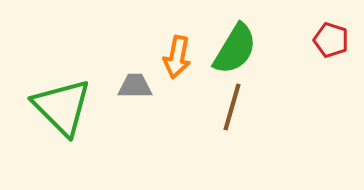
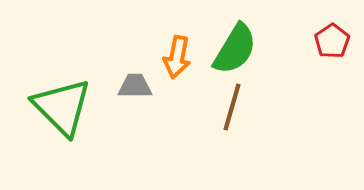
red pentagon: moved 1 px right, 1 px down; rotated 20 degrees clockwise
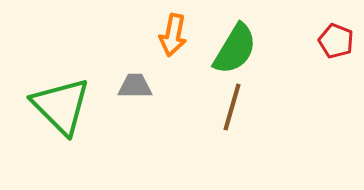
red pentagon: moved 4 px right; rotated 16 degrees counterclockwise
orange arrow: moved 4 px left, 22 px up
green triangle: moved 1 px left, 1 px up
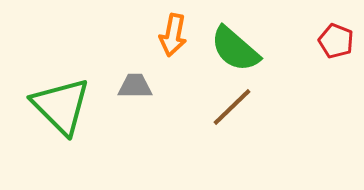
green semicircle: rotated 100 degrees clockwise
brown line: rotated 30 degrees clockwise
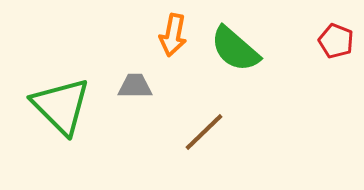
brown line: moved 28 px left, 25 px down
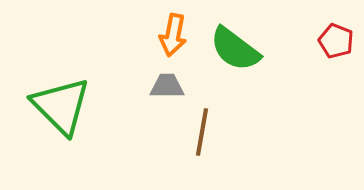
green semicircle: rotated 4 degrees counterclockwise
gray trapezoid: moved 32 px right
brown line: moved 2 px left; rotated 36 degrees counterclockwise
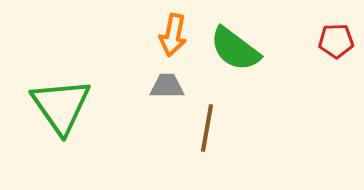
red pentagon: rotated 24 degrees counterclockwise
green triangle: rotated 10 degrees clockwise
brown line: moved 5 px right, 4 px up
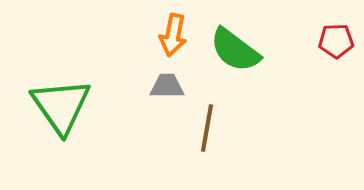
green semicircle: moved 1 px down
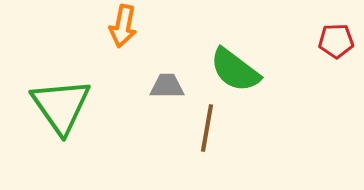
orange arrow: moved 50 px left, 9 px up
green semicircle: moved 20 px down
